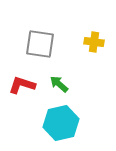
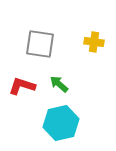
red L-shape: moved 1 px down
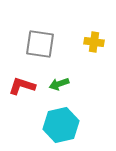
green arrow: rotated 60 degrees counterclockwise
cyan hexagon: moved 2 px down
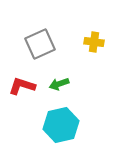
gray square: rotated 32 degrees counterclockwise
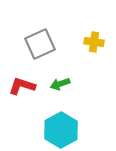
green arrow: moved 1 px right
cyan hexagon: moved 5 px down; rotated 16 degrees counterclockwise
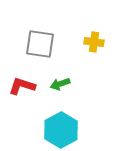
gray square: rotated 32 degrees clockwise
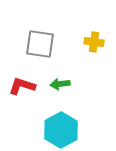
green arrow: rotated 12 degrees clockwise
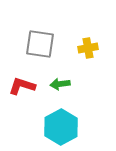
yellow cross: moved 6 px left, 6 px down; rotated 18 degrees counterclockwise
cyan hexagon: moved 3 px up
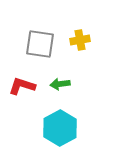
yellow cross: moved 8 px left, 8 px up
cyan hexagon: moved 1 px left, 1 px down
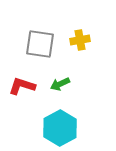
green arrow: rotated 18 degrees counterclockwise
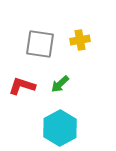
green arrow: rotated 18 degrees counterclockwise
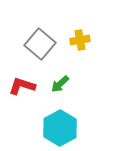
gray square: rotated 32 degrees clockwise
